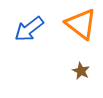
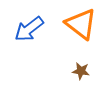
brown star: rotated 18 degrees counterclockwise
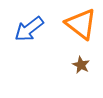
brown star: moved 6 px up; rotated 18 degrees clockwise
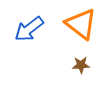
brown star: rotated 30 degrees counterclockwise
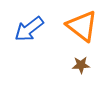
orange triangle: moved 1 px right, 2 px down
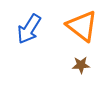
blue arrow: rotated 20 degrees counterclockwise
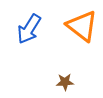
brown star: moved 16 px left, 17 px down
